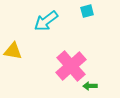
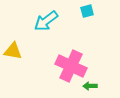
pink cross: rotated 24 degrees counterclockwise
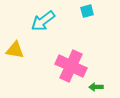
cyan arrow: moved 3 px left
yellow triangle: moved 2 px right, 1 px up
green arrow: moved 6 px right, 1 px down
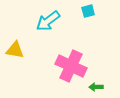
cyan square: moved 1 px right
cyan arrow: moved 5 px right
